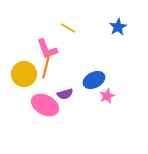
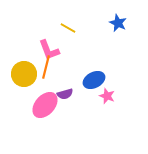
blue star: moved 4 px up; rotated 18 degrees counterclockwise
pink L-shape: moved 2 px right, 1 px down
pink star: rotated 28 degrees counterclockwise
pink ellipse: rotated 76 degrees counterclockwise
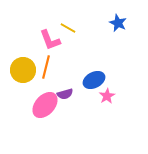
pink L-shape: moved 1 px right, 10 px up
yellow circle: moved 1 px left, 4 px up
pink star: rotated 21 degrees clockwise
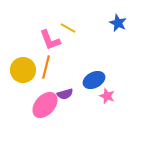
pink star: rotated 21 degrees counterclockwise
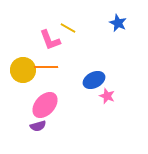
orange line: rotated 75 degrees clockwise
purple semicircle: moved 27 px left, 32 px down
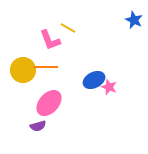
blue star: moved 16 px right, 3 px up
pink star: moved 2 px right, 9 px up
pink ellipse: moved 4 px right, 2 px up
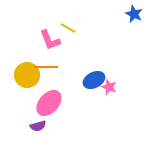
blue star: moved 6 px up
yellow circle: moved 4 px right, 5 px down
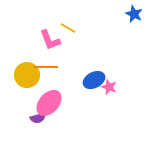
purple semicircle: moved 8 px up
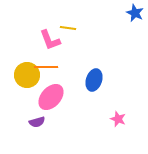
blue star: moved 1 px right, 1 px up
yellow line: rotated 21 degrees counterclockwise
blue ellipse: rotated 45 degrees counterclockwise
pink star: moved 9 px right, 32 px down
pink ellipse: moved 2 px right, 6 px up
purple semicircle: moved 1 px left, 4 px down
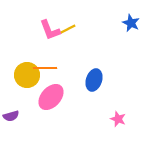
blue star: moved 4 px left, 10 px down
yellow line: moved 1 px down; rotated 35 degrees counterclockwise
pink L-shape: moved 10 px up
orange line: moved 1 px left, 1 px down
purple semicircle: moved 26 px left, 6 px up
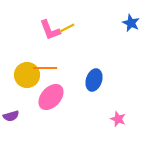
yellow line: moved 1 px left, 1 px up
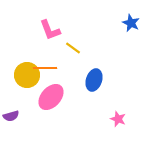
yellow line: moved 6 px right, 20 px down; rotated 63 degrees clockwise
